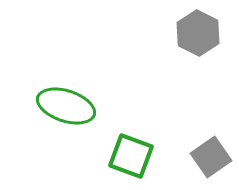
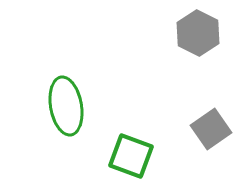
green ellipse: rotated 62 degrees clockwise
gray square: moved 28 px up
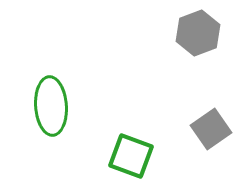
gray hexagon: rotated 12 degrees clockwise
green ellipse: moved 15 px left; rotated 6 degrees clockwise
